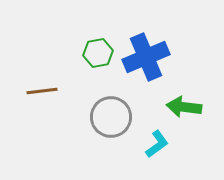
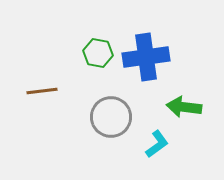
green hexagon: rotated 20 degrees clockwise
blue cross: rotated 15 degrees clockwise
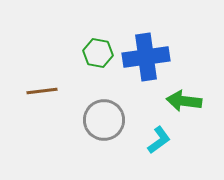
green arrow: moved 6 px up
gray circle: moved 7 px left, 3 px down
cyan L-shape: moved 2 px right, 4 px up
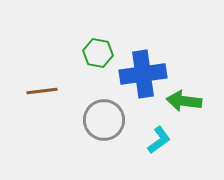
blue cross: moved 3 px left, 17 px down
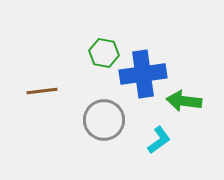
green hexagon: moved 6 px right
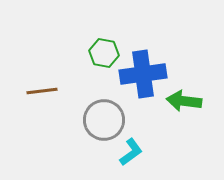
cyan L-shape: moved 28 px left, 12 px down
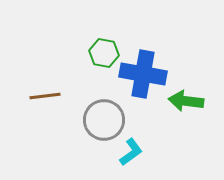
blue cross: rotated 18 degrees clockwise
brown line: moved 3 px right, 5 px down
green arrow: moved 2 px right
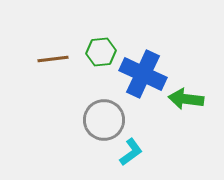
green hexagon: moved 3 px left, 1 px up; rotated 16 degrees counterclockwise
blue cross: rotated 15 degrees clockwise
brown line: moved 8 px right, 37 px up
green arrow: moved 2 px up
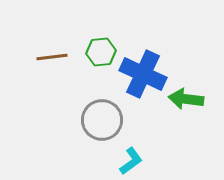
brown line: moved 1 px left, 2 px up
gray circle: moved 2 px left
cyan L-shape: moved 9 px down
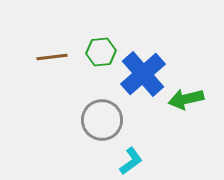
blue cross: rotated 24 degrees clockwise
green arrow: rotated 20 degrees counterclockwise
